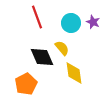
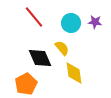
red line: moved 3 px left; rotated 20 degrees counterclockwise
purple star: moved 2 px right; rotated 16 degrees counterclockwise
black diamond: moved 2 px left, 1 px down
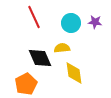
red line: rotated 15 degrees clockwise
yellow semicircle: rotated 56 degrees counterclockwise
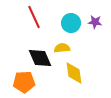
orange pentagon: moved 2 px left, 2 px up; rotated 25 degrees clockwise
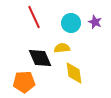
purple star: rotated 16 degrees clockwise
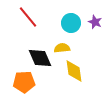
red line: moved 6 px left; rotated 15 degrees counterclockwise
yellow diamond: moved 2 px up
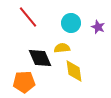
purple star: moved 3 px right, 5 px down
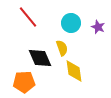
yellow semicircle: rotated 77 degrees clockwise
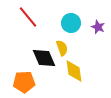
black diamond: moved 4 px right
